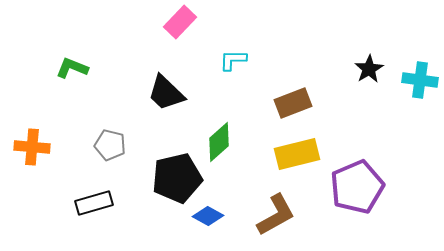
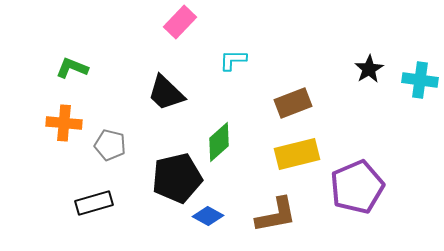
orange cross: moved 32 px right, 24 px up
brown L-shape: rotated 18 degrees clockwise
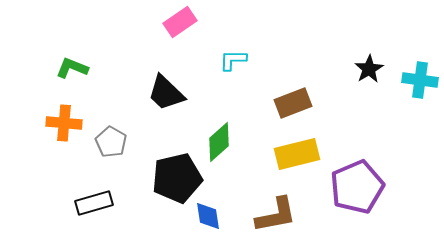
pink rectangle: rotated 12 degrees clockwise
gray pentagon: moved 1 px right, 3 px up; rotated 16 degrees clockwise
blue diamond: rotated 52 degrees clockwise
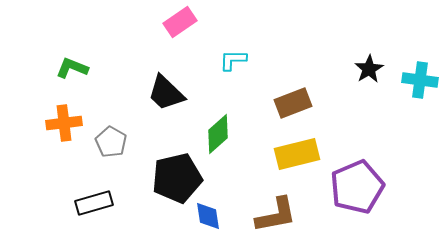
orange cross: rotated 12 degrees counterclockwise
green diamond: moved 1 px left, 8 px up
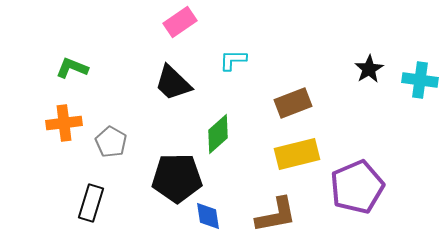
black trapezoid: moved 7 px right, 10 px up
black pentagon: rotated 12 degrees clockwise
black rectangle: moved 3 px left; rotated 57 degrees counterclockwise
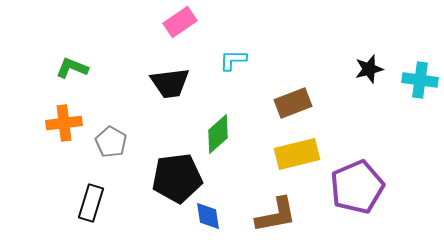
black star: rotated 16 degrees clockwise
black trapezoid: moved 3 px left; rotated 51 degrees counterclockwise
black pentagon: rotated 6 degrees counterclockwise
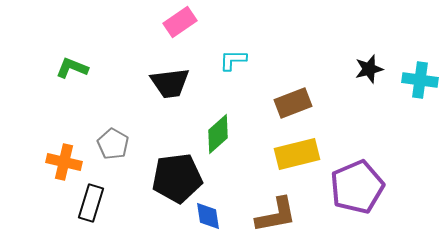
orange cross: moved 39 px down; rotated 20 degrees clockwise
gray pentagon: moved 2 px right, 2 px down
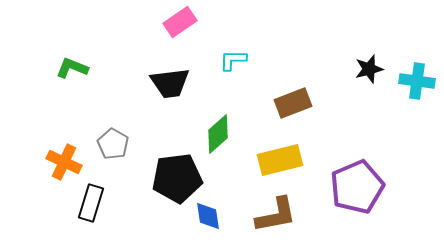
cyan cross: moved 3 px left, 1 px down
yellow rectangle: moved 17 px left, 6 px down
orange cross: rotated 12 degrees clockwise
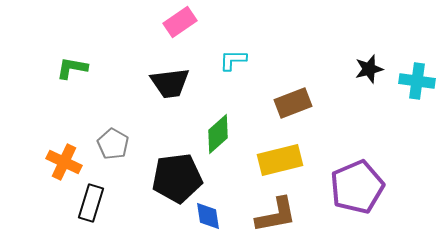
green L-shape: rotated 12 degrees counterclockwise
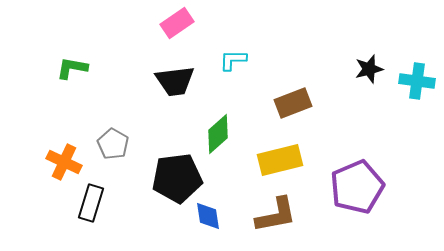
pink rectangle: moved 3 px left, 1 px down
black trapezoid: moved 5 px right, 2 px up
